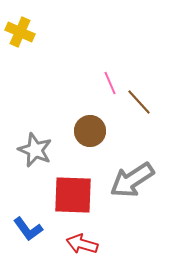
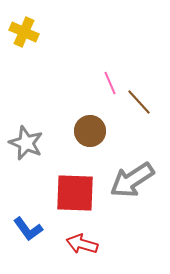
yellow cross: moved 4 px right
gray star: moved 9 px left, 7 px up
red square: moved 2 px right, 2 px up
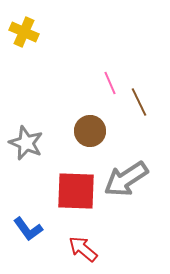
brown line: rotated 16 degrees clockwise
gray arrow: moved 6 px left, 1 px up
red square: moved 1 px right, 2 px up
red arrow: moved 1 px right, 5 px down; rotated 24 degrees clockwise
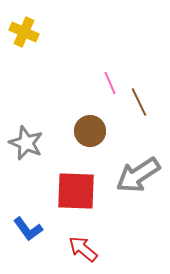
gray arrow: moved 12 px right, 4 px up
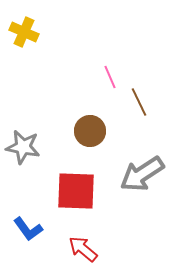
pink line: moved 6 px up
gray star: moved 3 px left, 4 px down; rotated 12 degrees counterclockwise
gray arrow: moved 4 px right, 1 px up
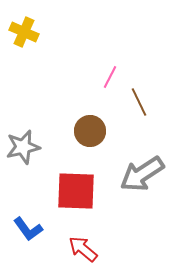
pink line: rotated 50 degrees clockwise
gray star: rotated 24 degrees counterclockwise
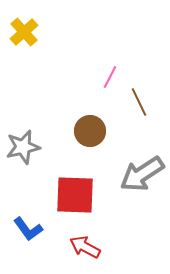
yellow cross: rotated 24 degrees clockwise
red square: moved 1 px left, 4 px down
red arrow: moved 2 px right, 2 px up; rotated 12 degrees counterclockwise
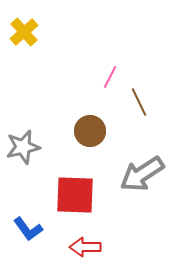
red arrow: rotated 28 degrees counterclockwise
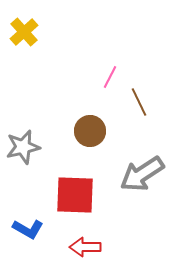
blue L-shape: rotated 24 degrees counterclockwise
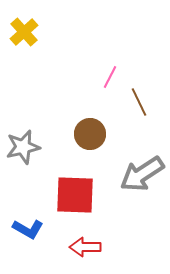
brown circle: moved 3 px down
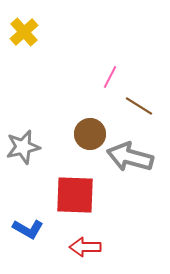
brown line: moved 4 px down; rotated 32 degrees counterclockwise
gray arrow: moved 12 px left, 17 px up; rotated 48 degrees clockwise
